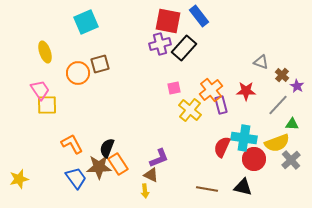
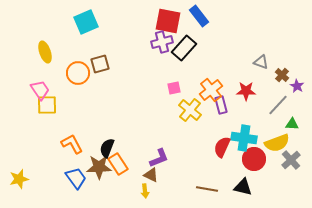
purple cross: moved 2 px right, 2 px up
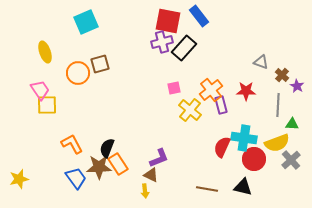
gray line: rotated 40 degrees counterclockwise
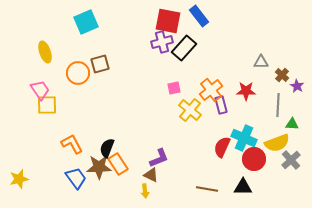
gray triangle: rotated 21 degrees counterclockwise
cyan cross: rotated 15 degrees clockwise
black triangle: rotated 12 degrees counterclockwise
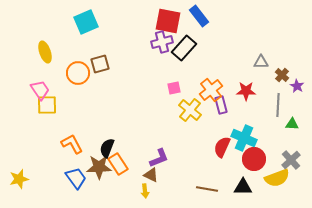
yellow semicircle: moved 35 px down
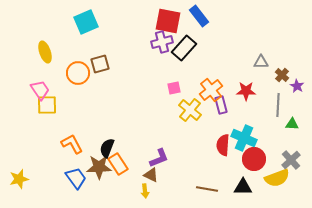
red semicircle: moved 1 px right, 2 px up; rotated 20 degrees counterclockwise
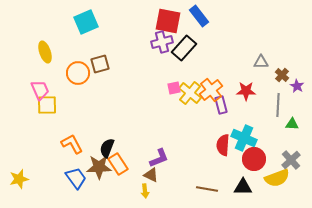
pink trapezoid: rotated 10 degrees clockwise
yellow cross: moved 17 px up
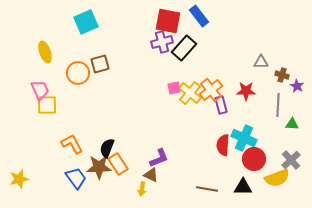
brown cross: rotated 24 degrees counterclockwise
yellow arrow: moved 3 px left, 2 px up; rotated 16 degrees clockwise
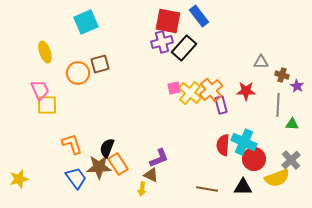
cyan cross: moved 4 px down
orange L-shape: rotated 10 degrees clockwise
